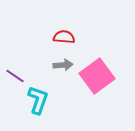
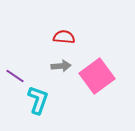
gray arrow: moved 2 px left, 1 px down
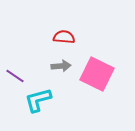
pink square: moved 2 px up; rotated 28 degrees counterclockwise
cyan L-shape: rotated 124 degrees counterclockwise
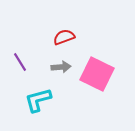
red semicircle: rotated 25 degrees counterclockwise
gray arrow: moved 1 px down
purple line: moved 5 px right, 14 px up; rotated 24 degrees clockwise
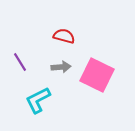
red semicircle: moved 1 px up; rotated 35 degrees clockwise
pink square: moved 1 px down
cyan L-shape: rotated 12 degrees counterclockwise
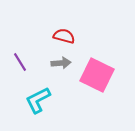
gray arrow: moved 4 px up
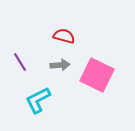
gray arrow: moved 1 px left, 2 px down
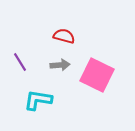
cyan L-shape: rotated 36 degrees clockwise
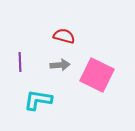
purple line: rotated 30 degrees clockwise
